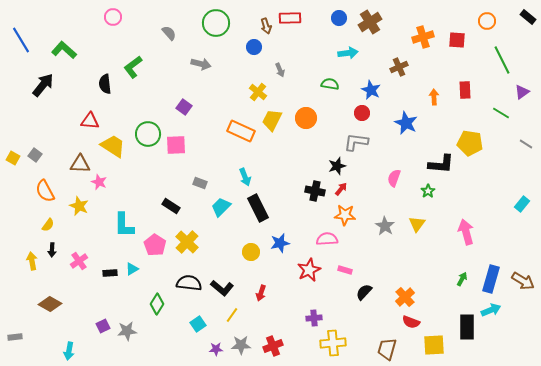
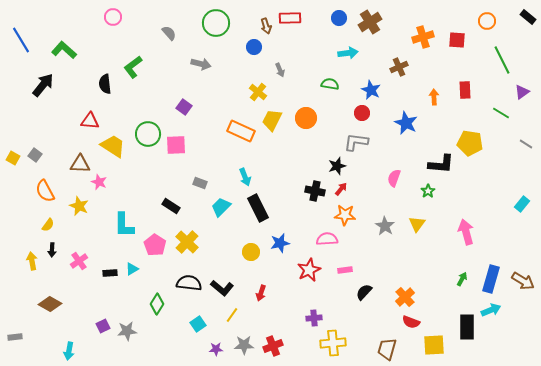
pink rectangle at (345, 270): rotated 24 degrees counterclockwise
gray star at (241, 345): moved 3 px right
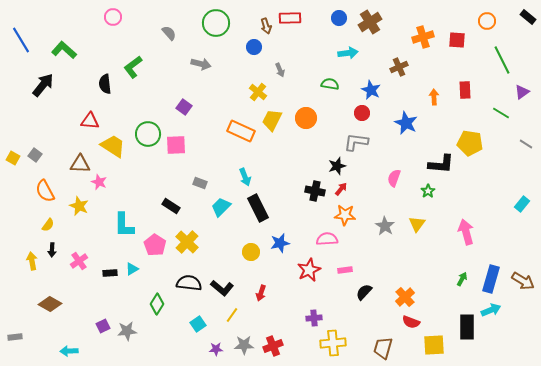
brown trapezoid at (387, 349): moved 4 px left, 1 px up
cyan arrow at (69, 351): rotated 78 degrees clockwise
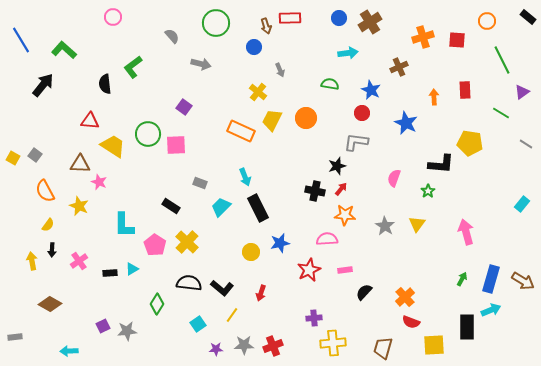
gray semicircle at (169, 33): moved 3 px right, 3 px down
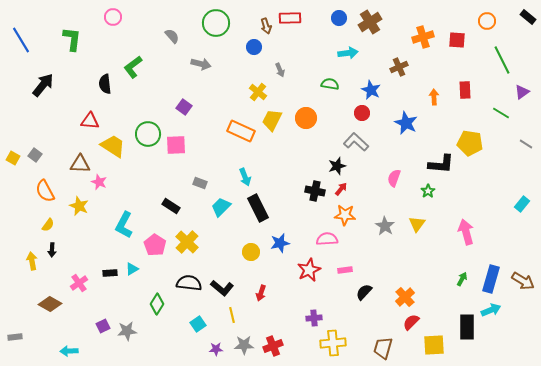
green L-shape at (64, 50): moved 8 px right, 11 px up; rotated 55 degrees clockwise
gray L-shape at (356, 142): rotated 35 degrees clockwise
cyan L-shape at (124, 225): rotated 28 degrees clockwise
pink cross at (79, 261): moved 22 px down
yellow line at (232, 315): rotated 49 degrees counterclockwise
red semicircle at (411, 322): rotated 114 degrees clockwise
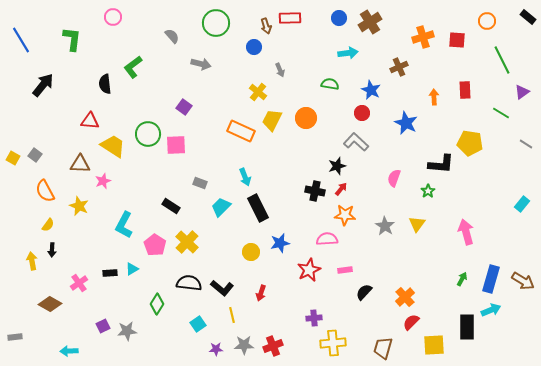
pink star at (99, 182): moved 4 px right, 1 px up; rotated 28 degrees clockwise
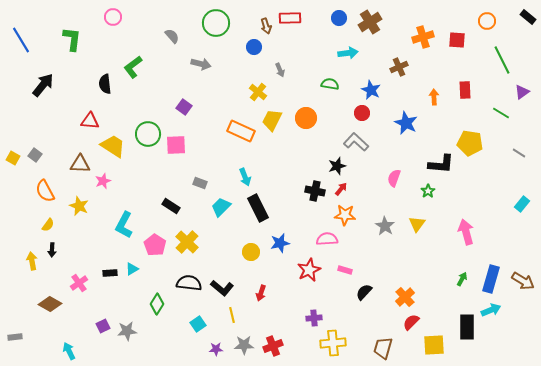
gray line at (526, 144): moved 7 px left, 9 px down
pink rectangle at (345, 270): rotated 24 degrees clockwise
cyan arrow at (69, 351): rotated 66 degrees clockwise
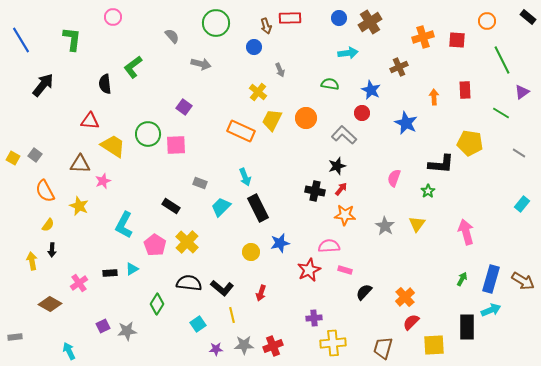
gray L-shape at (356, 142): moved 12 px left, 7 px up
pink semicircle at (327, 239): moved 2 px right, 7 px down
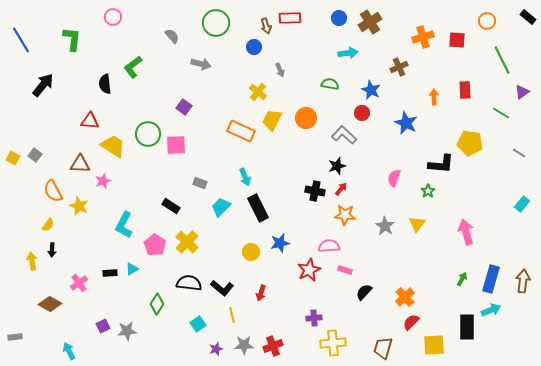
orange semicircle at (45, 191): moved 8 px right
brown arrow at (523, 281): rotated 115 degrees counterclockwise
purple star at (216, 349): rotated 16 degrees counterclockwise
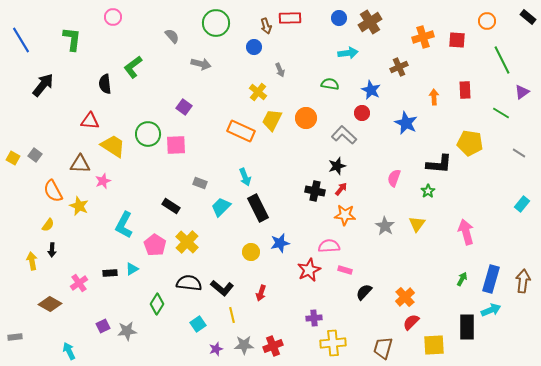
black L-shape at (441, 164): moved 2 px left
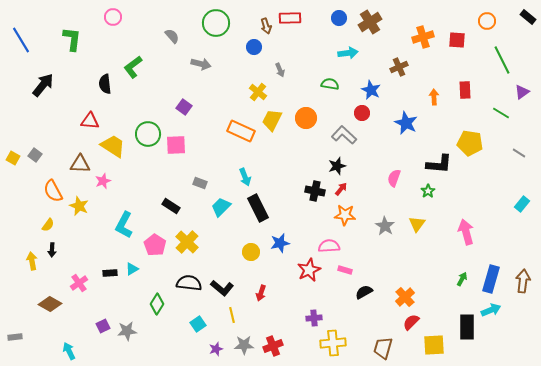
black semicircle at (364, 292): rotated 18 degrees clockwise
